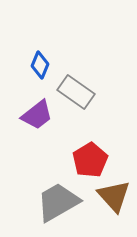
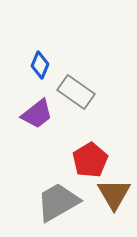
purple trapezoid: moved 1 px up
brown triangle: moved 2 px up; rotated 12 degrees clockwise
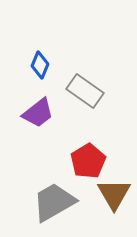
gray rectangle: moved 9 px right, 1 px up
purple trapezoid: moved 1 px right, 1 px up
red pentagon: moved 2 px left, 1 px down
gray trapezoid: moved 4 px left
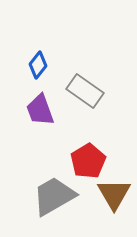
blue diamond: moved 2 px left; rotated 16 degrees clockwise
purple trapezoid: moved 2 px right, 3 px up; rotated 108 degrees clockwise
gray trapezoid: moved 6 px up
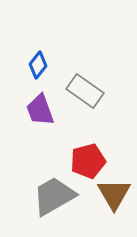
red pentagon: rotated 16 degrees clockwise
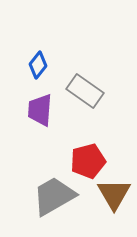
purple trapezoid: rotated 24 degrees clockwise
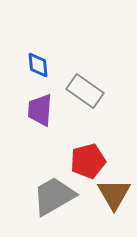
blue diamond: rotated 44 degrees counterclockwise
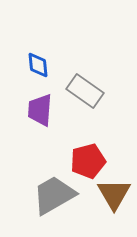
gray trapezoid: moved 1 px up
